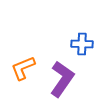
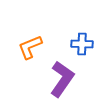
orange L-shape: moved 7 px right, 21 px up
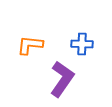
orange L-shape: moved 2 px up; rotated 28 degrees clockwise
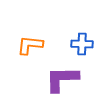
purple L-shape: rotated 126 degrees counterclockwise
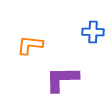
blue cross: moved 11 px right, 12 px up
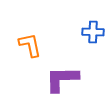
orange L-shape: rotated 72 degrees clockwise
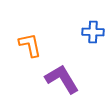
purple L-shape: rotated 60 degrees clockwise
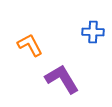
orange L-shape: rotated 16 degrees counterclockwise
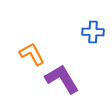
orange L-shape: moved 2 px right, 9 px down
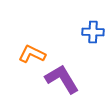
orange L-shape: rotated 36 degrees counterclockwise
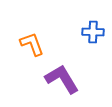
orange L-shape: moved 10 px up; rotated 44 degrees clockwise
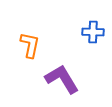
orange L-shape: moved 2 px left, 1 px down; rotated 32 degrees clockwise
